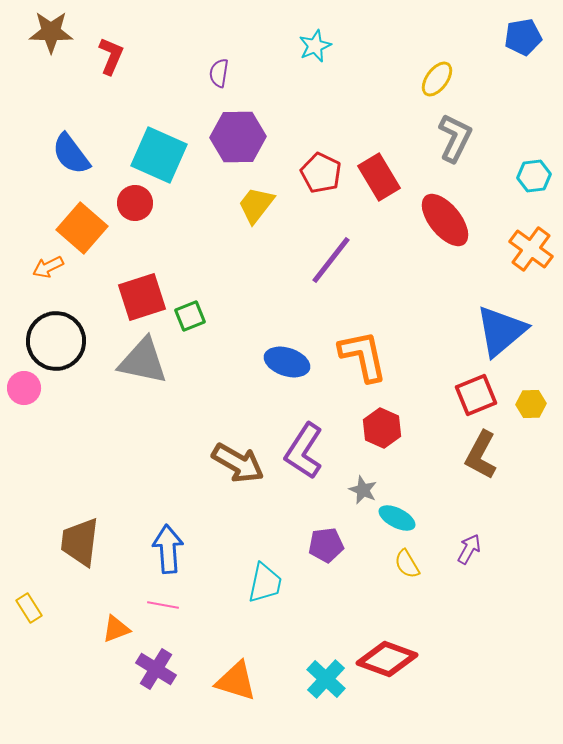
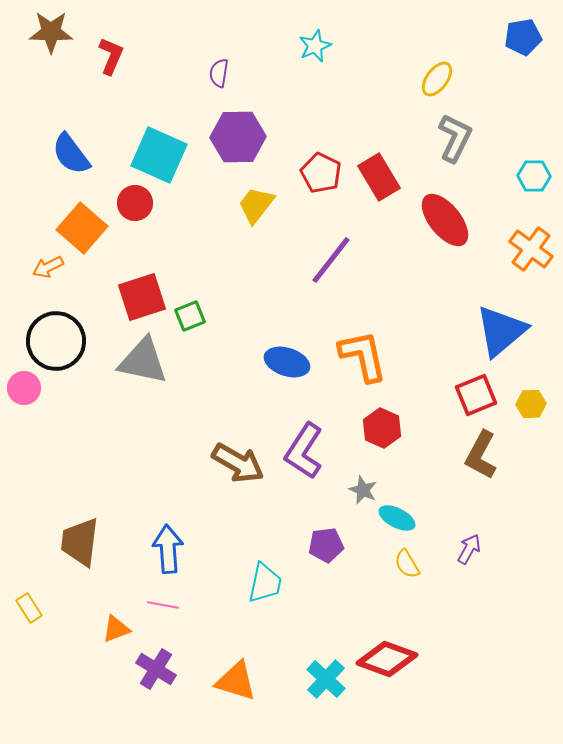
cyan hexagon at (534, 176): rotated 8 degrees clockwise
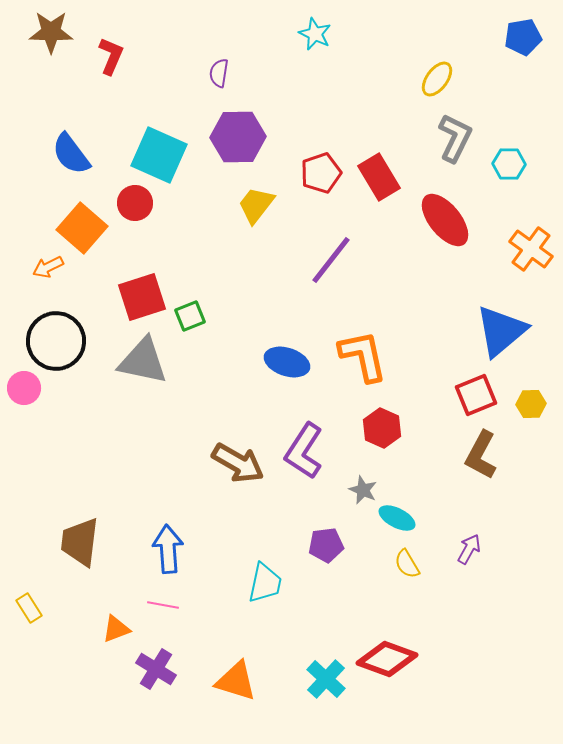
cyan star at (315, 46): moved 12 px up; rotated 24 degrees counterclockwise
red pentagon at (321, 173): rotated 27 degrees clockwise
cyan hexagon at (534, 176): moved 25 px left, 12 px up
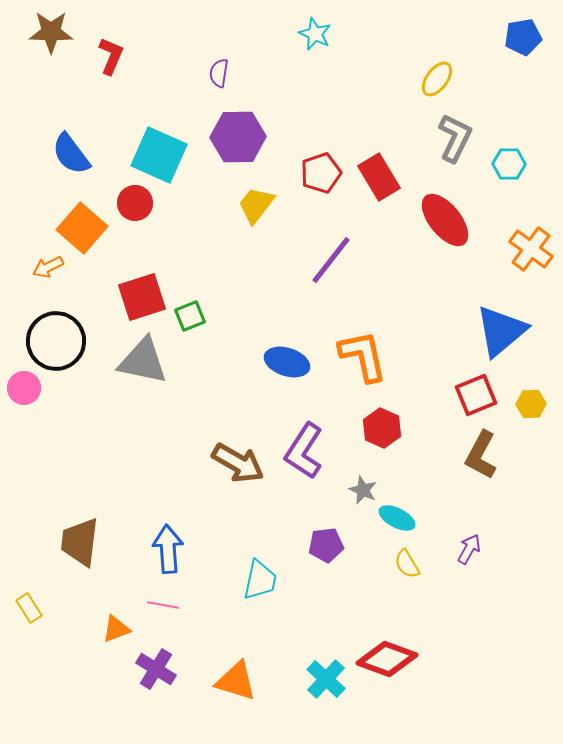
cyan trapezoid at (265, 583): moved 5 px left, 3 px up
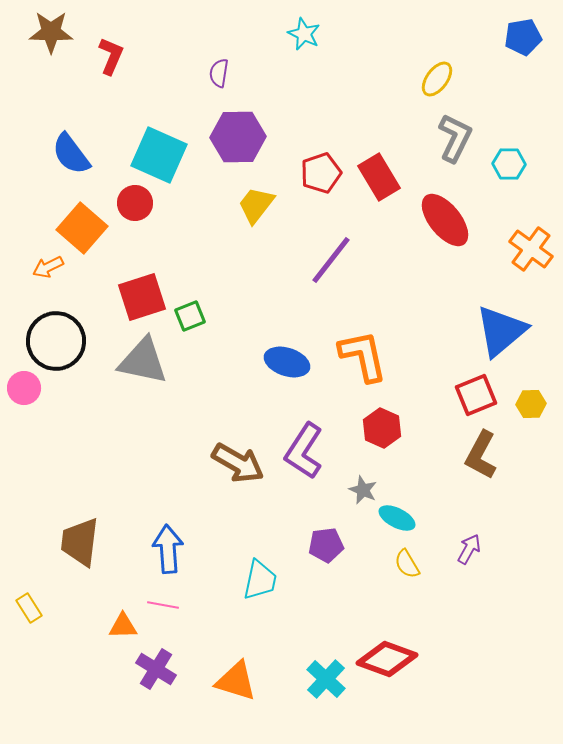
cyan star at (315, 34): moved 11 px left
orange triangle at (116, 629): moved 7 px right, 3 px up; rotated 20 degrees clockwise
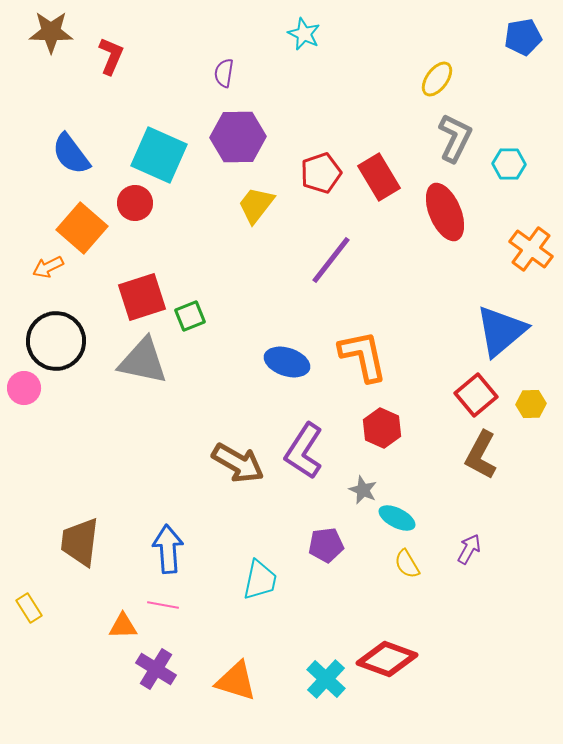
purple semicircle at (219, 73): moved 5 px right
red ellipse at (445, 220): moved 8 px up; rotated 16 degrees clockwise
red square at (476, 395): rotated 18 degrees counterclockwise
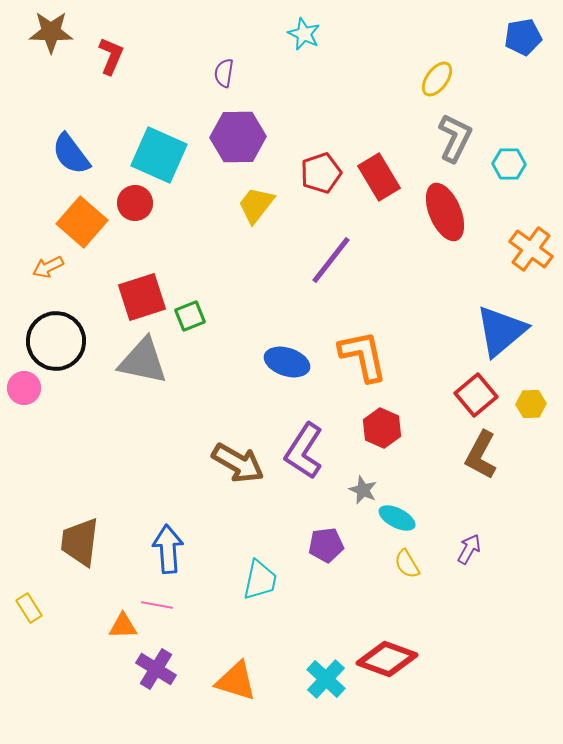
orange square at (82, 228): moved 6 px up
pink line at (163, 605): moved 6 px left
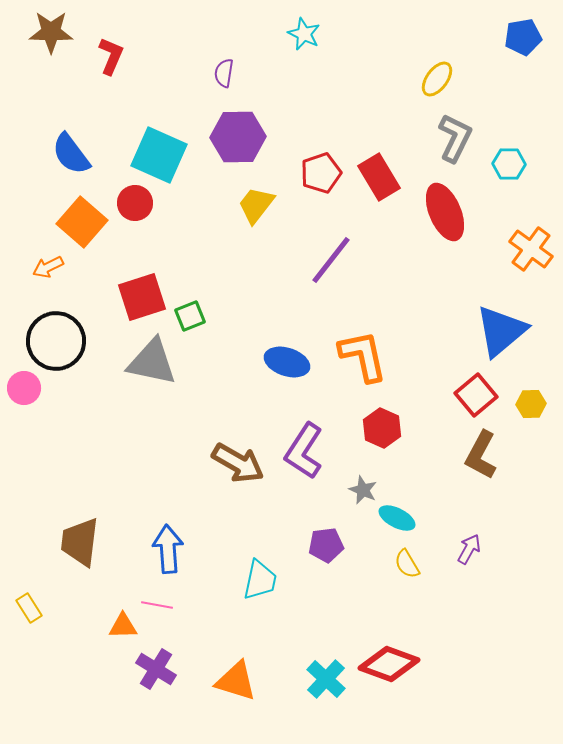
gray triangle at (143, 361): moved 9 px right, 1 px down
red diamond at (387, 659): moved 2 px right, 5 px down
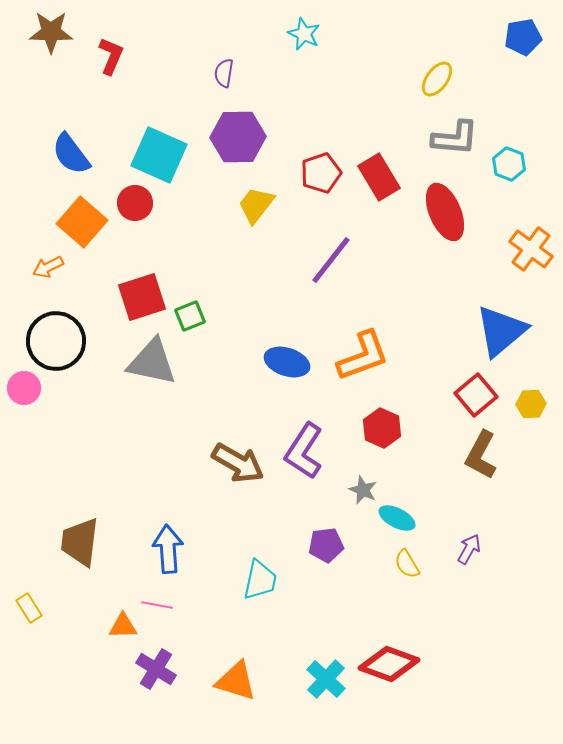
gray L-shape at (455, 138): rotated 69 degrees clockwise
cyan hexagon at (509, 164): rotated 20 degrees clockwise
orange L-shape at (363, 356): rotated 82 degrees clockwise
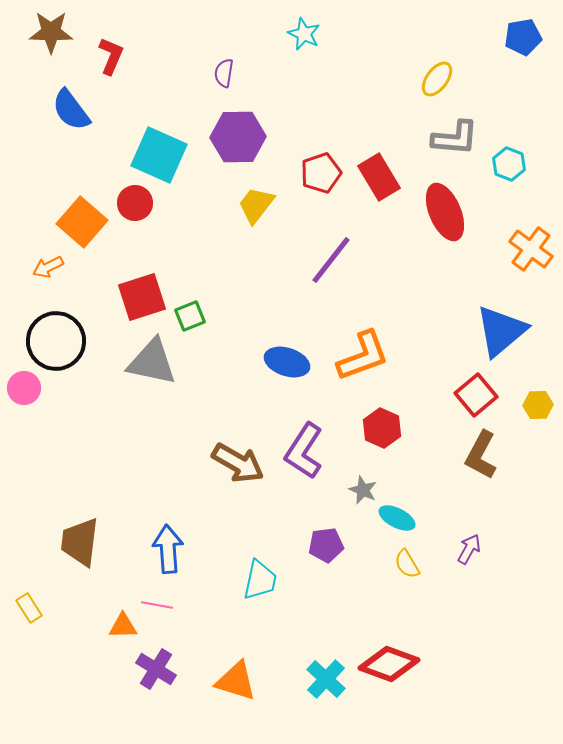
blue semicircle at (71, 154): moved 44 px up
yellow hexagon at (531, 404): moved 7 px right, 1 px down
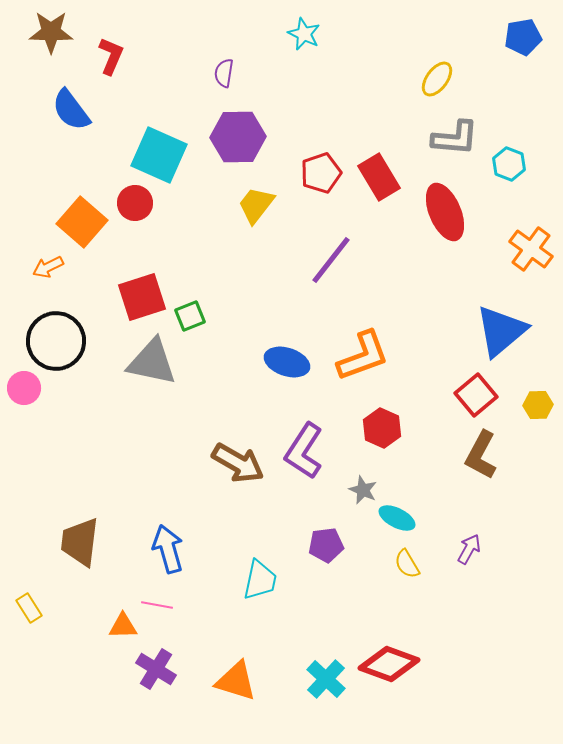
blue arrow at (168, 549): rotated 12 degrees counterclockwise
